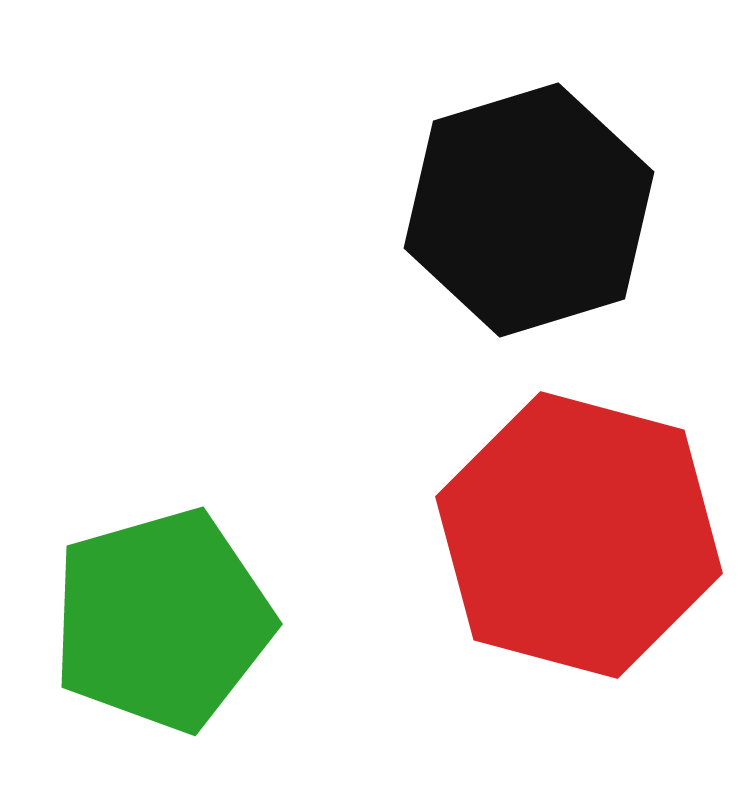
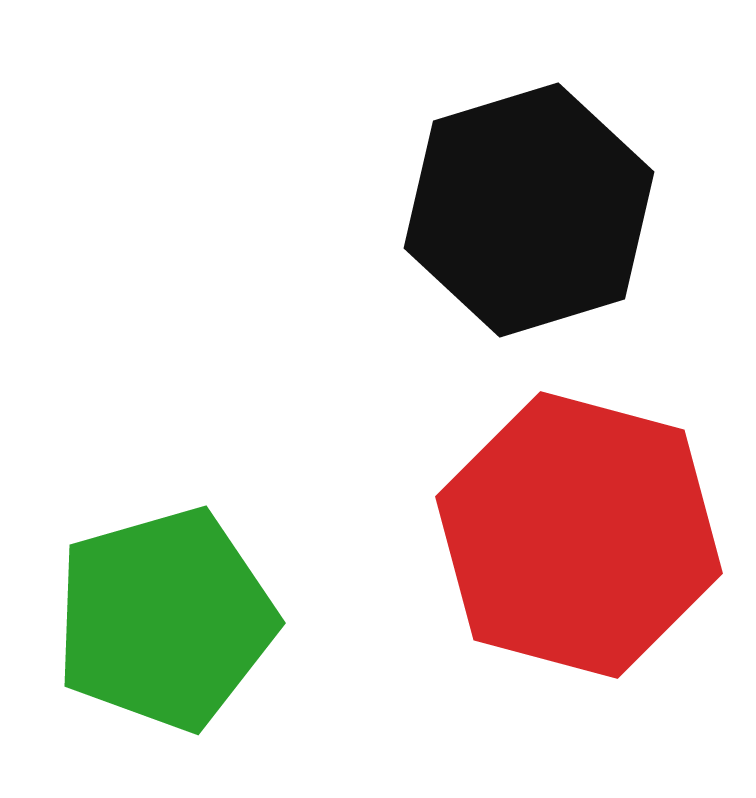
green pentagon: moved 3 px right, 1 px up
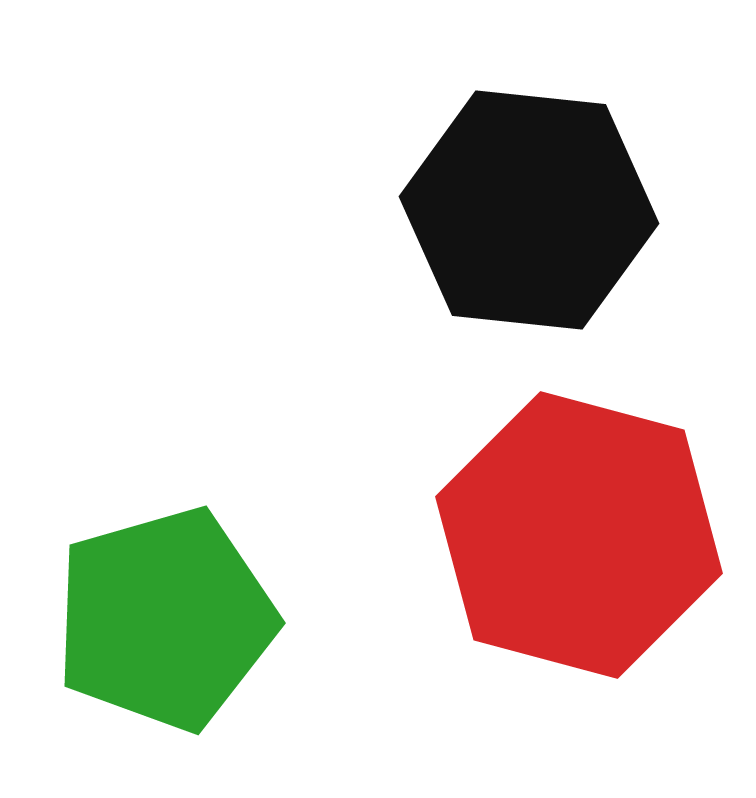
black hexagon: rotated 23 degrees clockwise
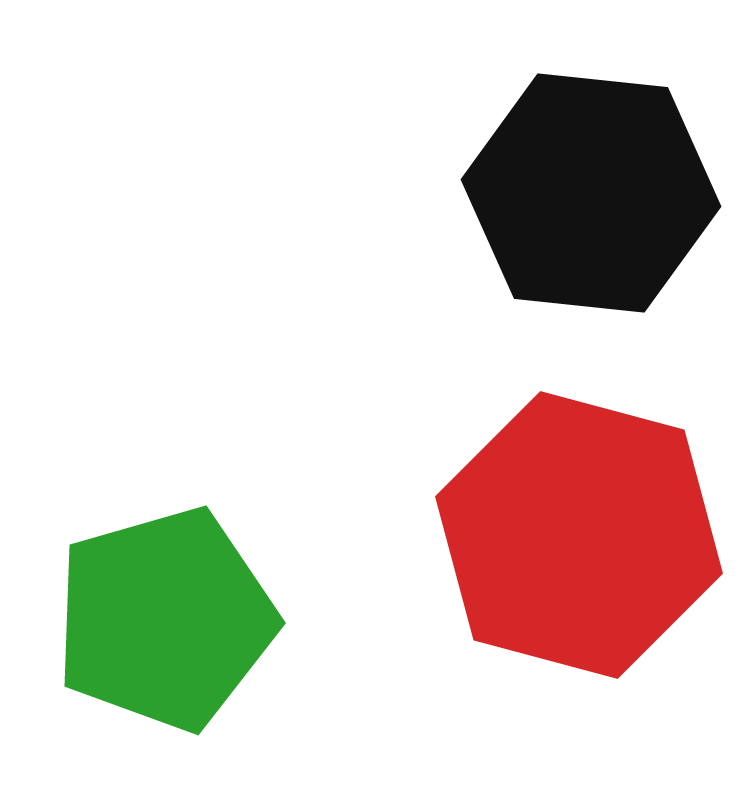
black hexagon: moved 62 px right, 17 px up
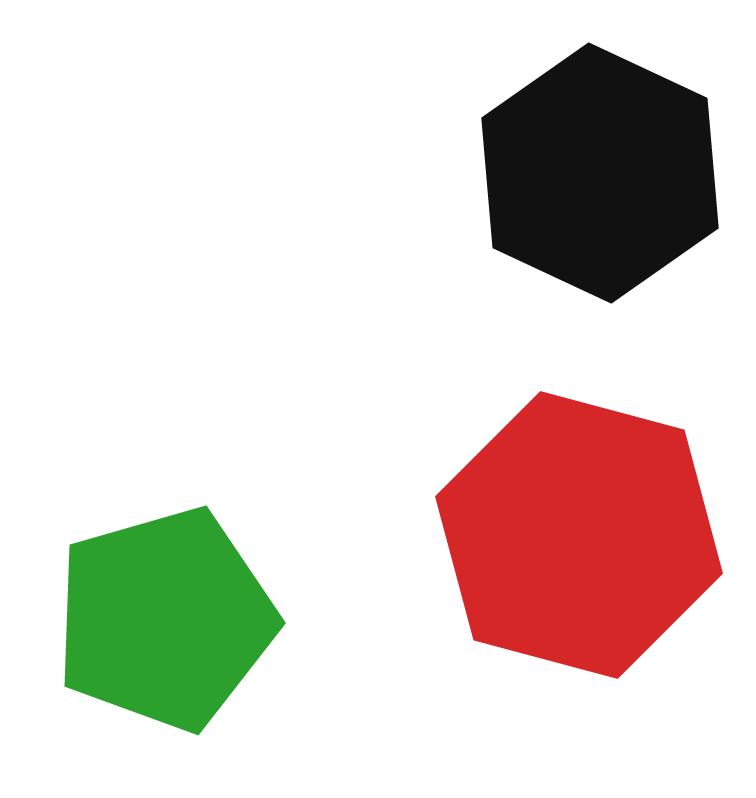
black hexagon: moved 9 px right, 20 px up; rotated 19 degrees clockwise
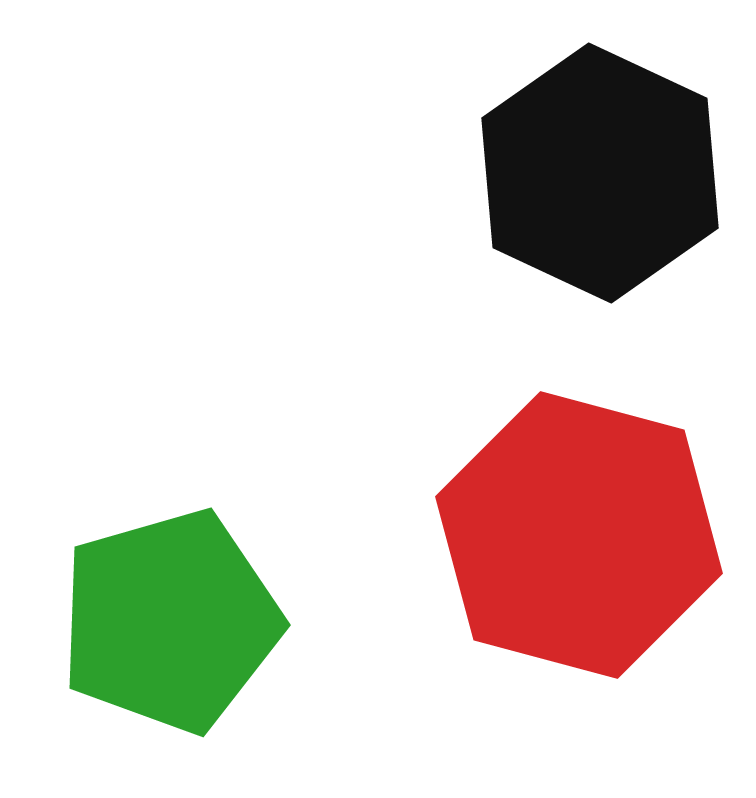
green pentagon: moved 5 px right, 2 px down
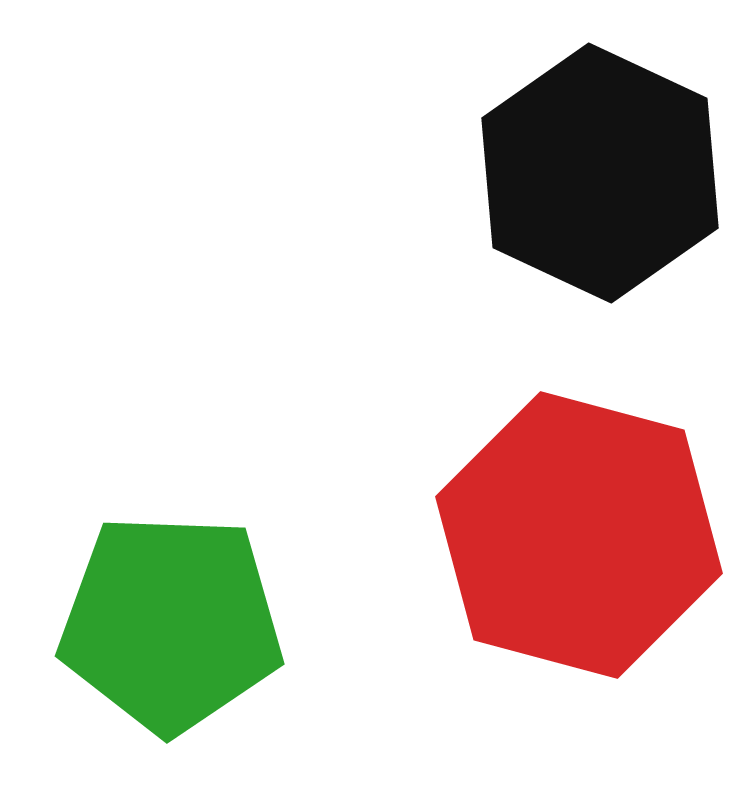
green pentagon: moved 1 px right, 2 px down; rotated 18 degrees clockwise
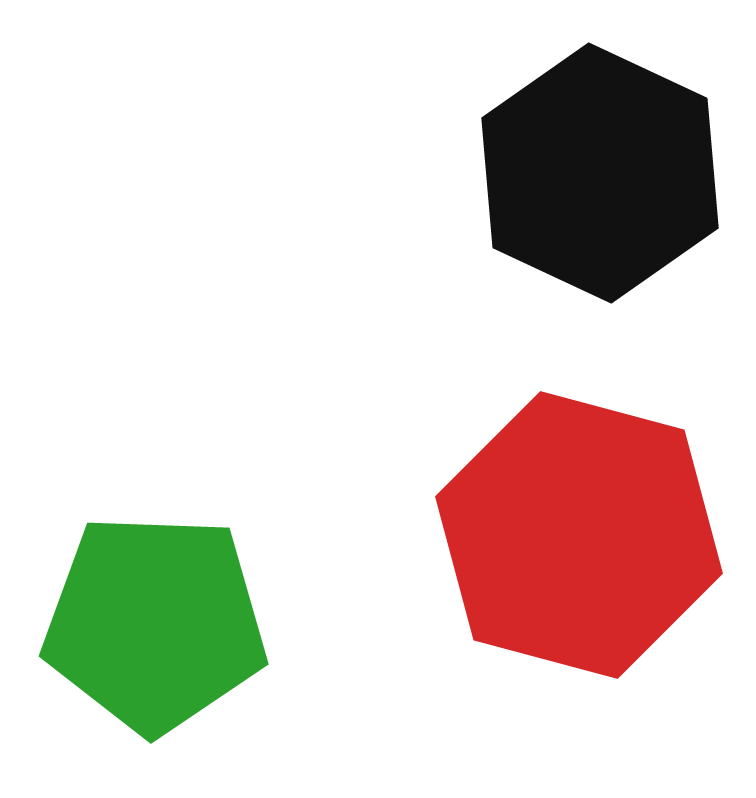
green pentagon: moved 16 px left
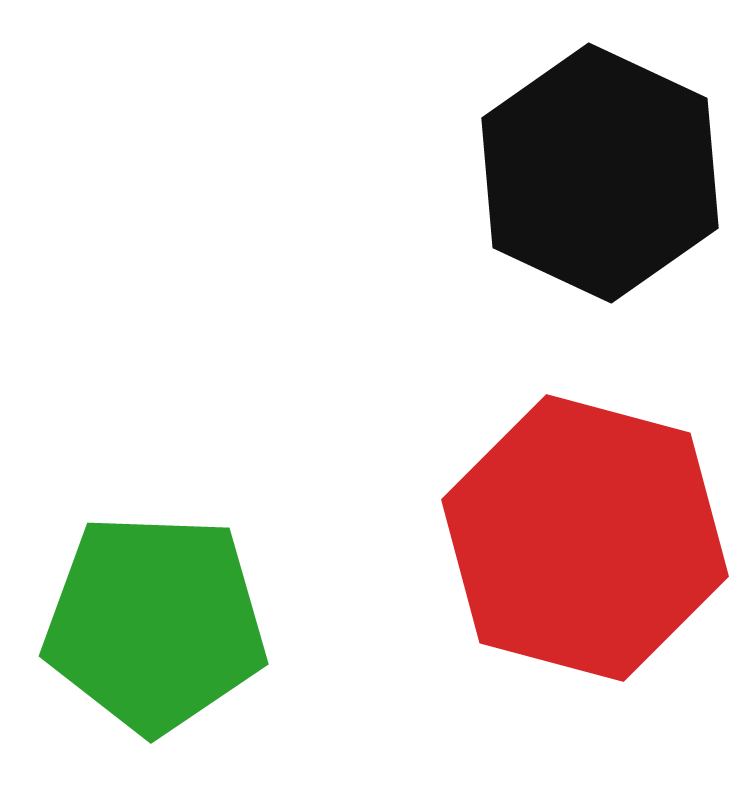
red hexagon: moved 6 px right, 3 px down
